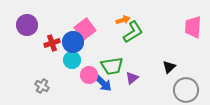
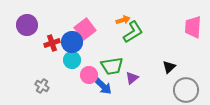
blue circle: moved 1 px left
blue arrow: moved 3 px down
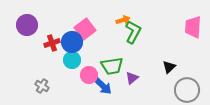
green L-shape: rotated 30 degrees counterclockwise
gray circle: moved 1 px right
